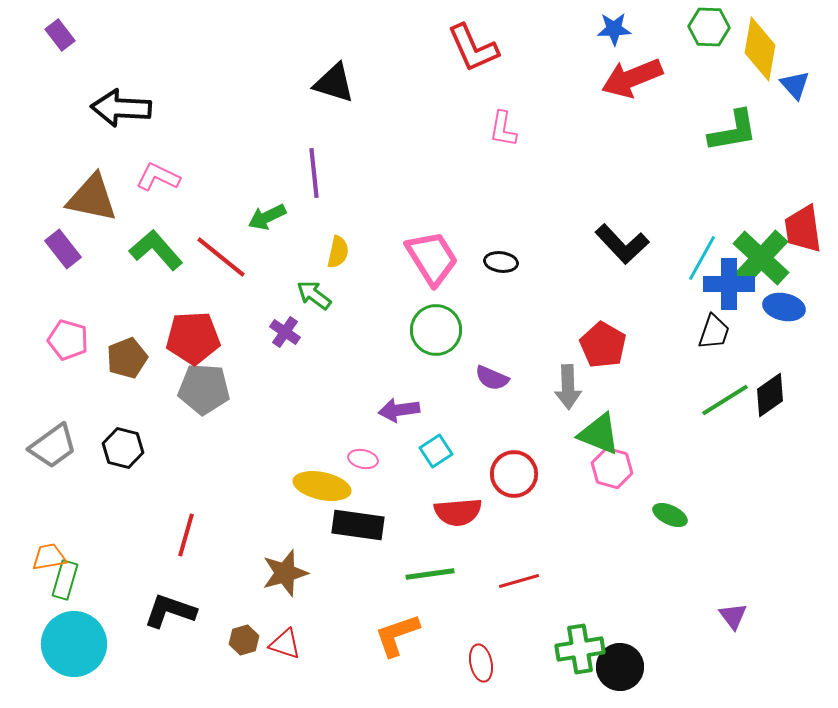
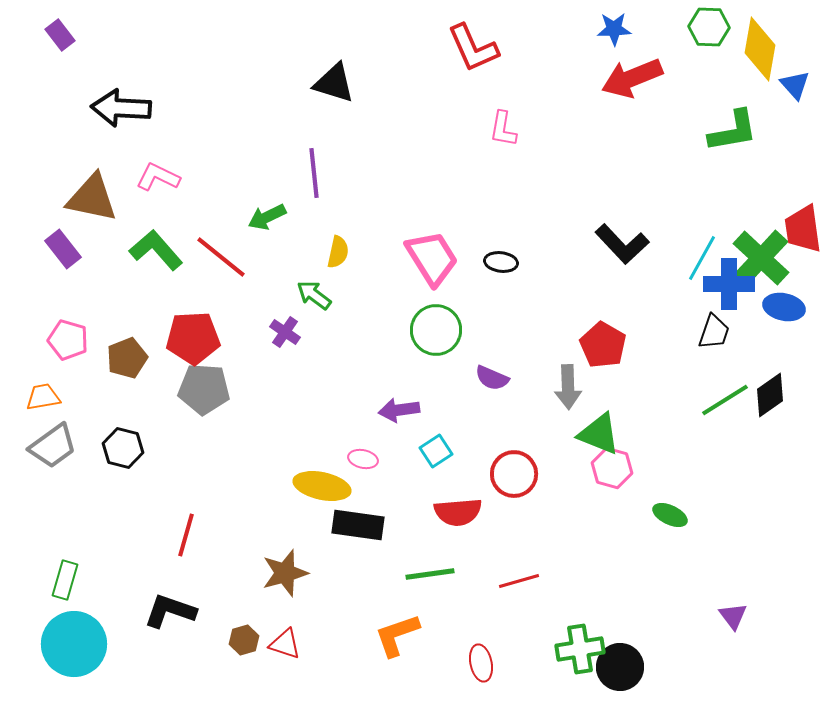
orange trapezoid at (49, 557): moved 6 px left, 160 px up
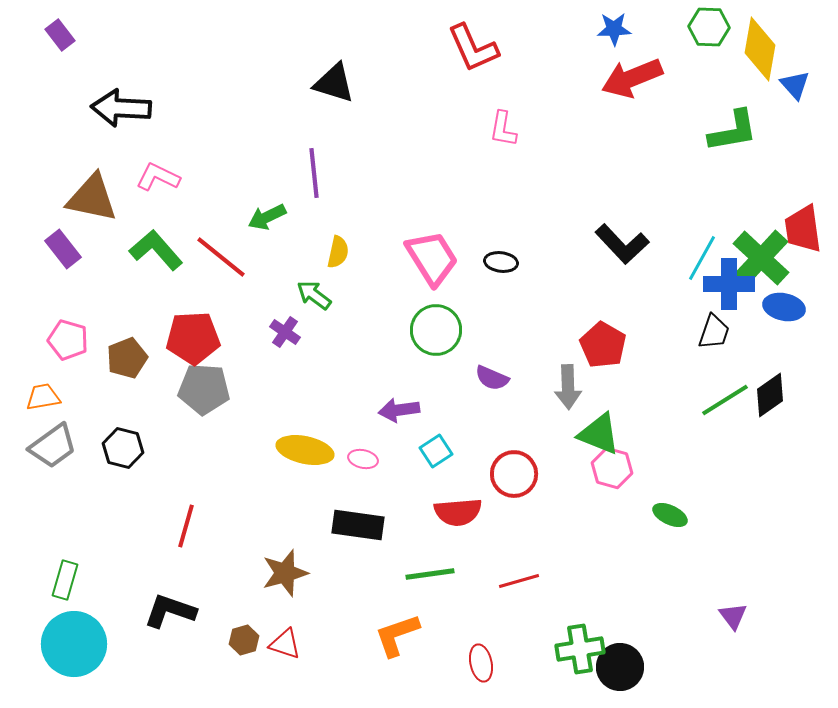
yellow ellipse at (322, 486): moved 17 px left, 36 px up
red line at (186, 535): moved 9 px up
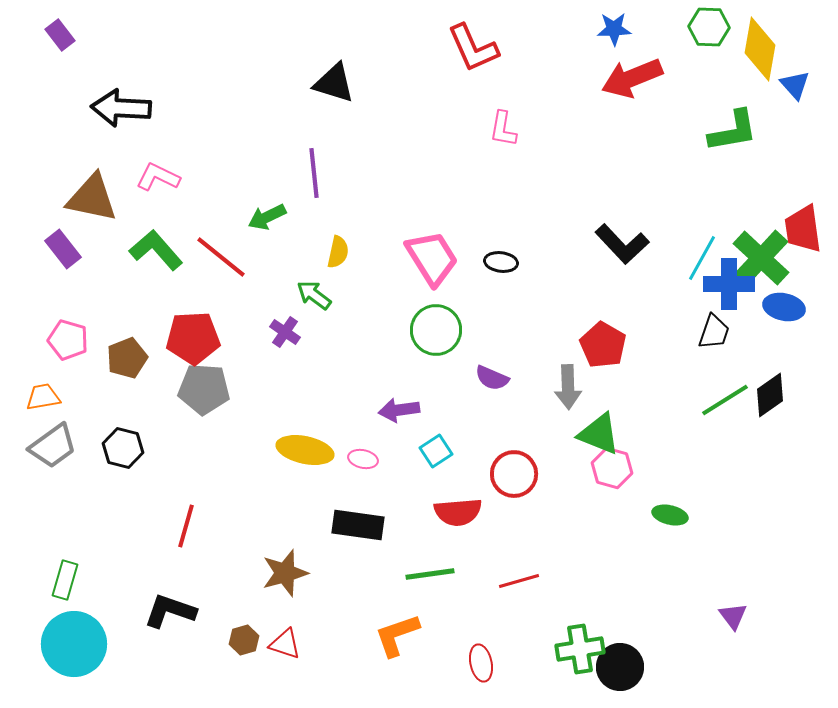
green ellipse at (670, 515): rotated 12 degrees counterclockwise
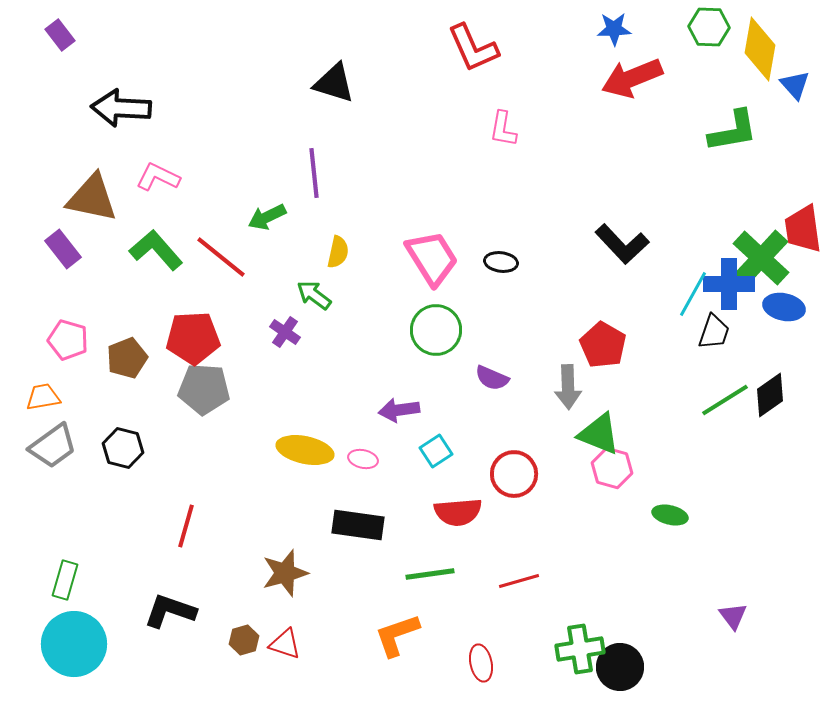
cyan line at (702, 258): moved 9 px left, 36 px down
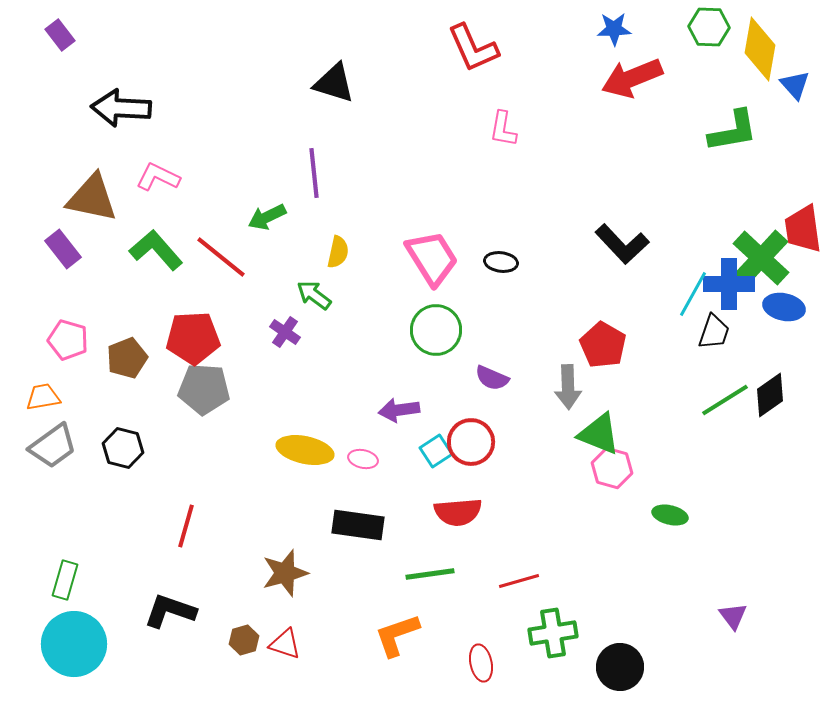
red circle at (514, 474): moved 43 px left, 32 px up
green cross at (580, 649): moved 27 px left, 16 px up
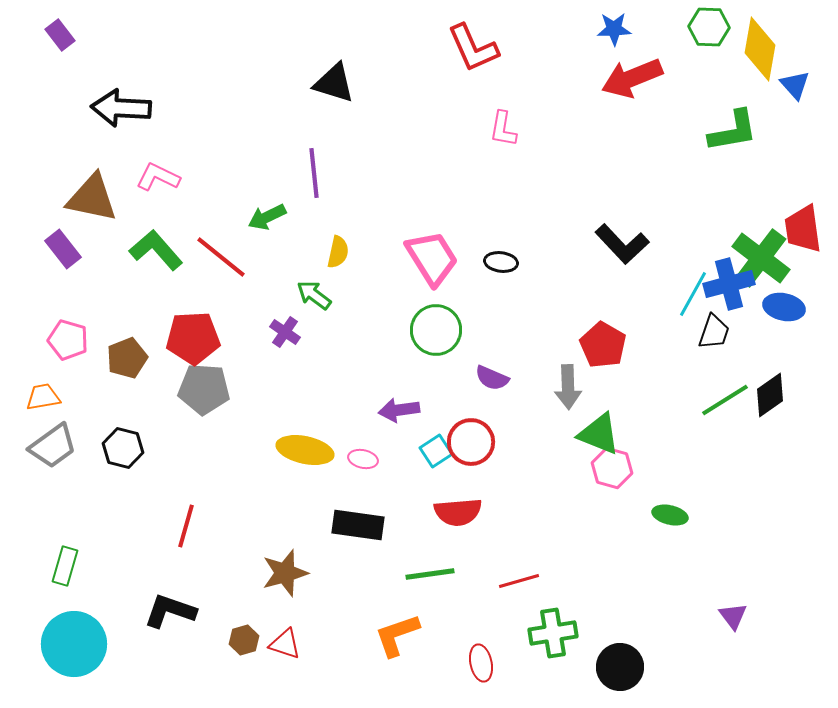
green cross at (761, 258): rotated 6 degrees counterclockwise
blue cross at (729, 284): rotated 15 degrees counterclockwise
green rectangle at (65, 580): moved 14 px up
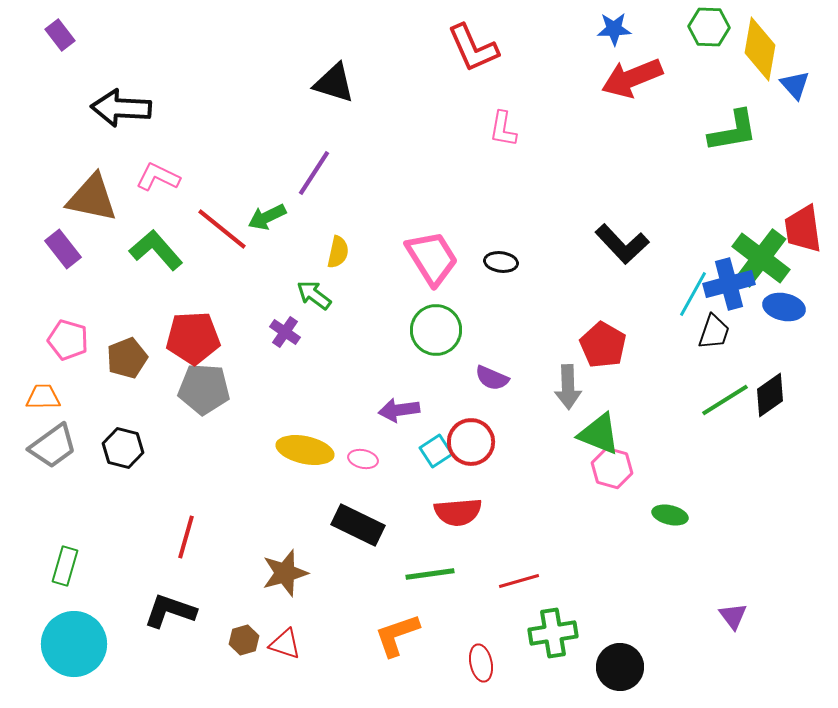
purple line at (314, 173): rotated 39 degrees clockwise
red line at (221, 257): moved 1 px right, 28 px up
orange trapezoid at (43, 397): rotated 9 degrees clockwise
black rectangle at (358, 525): rotated 18 degrees clockwise
red line at (186, 526): moved 11 px down
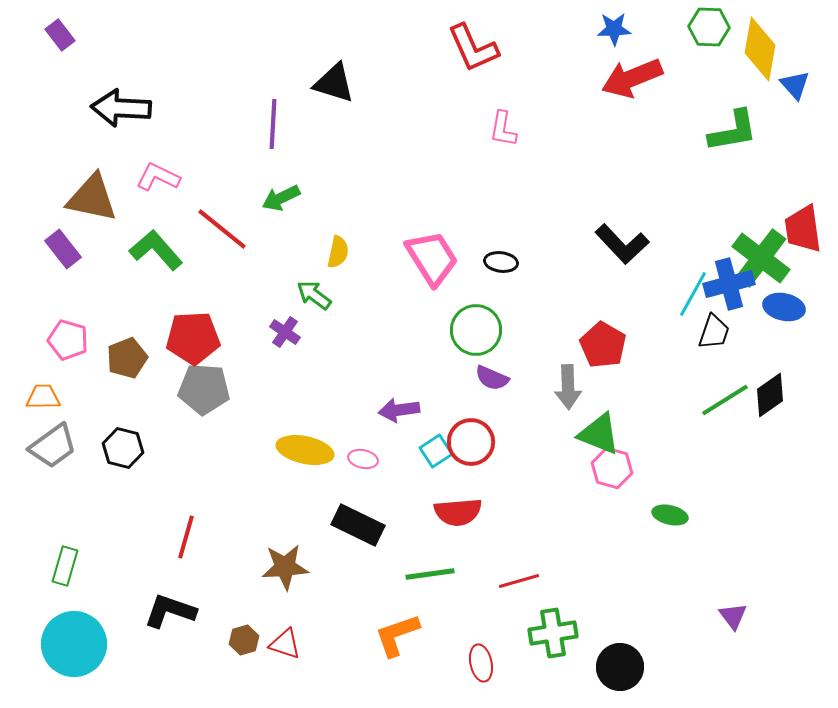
purple line at (314, 173): moved 41 px left, 49 px up; rotated 30 degrees counterclockwise
green arrow at (267, 217): moved 14 px right, 19 px up
green circle at (436, 330): moved 40 px right
brown star at (285, 573): moved 6 px up; rotated 12 degrees clockwise
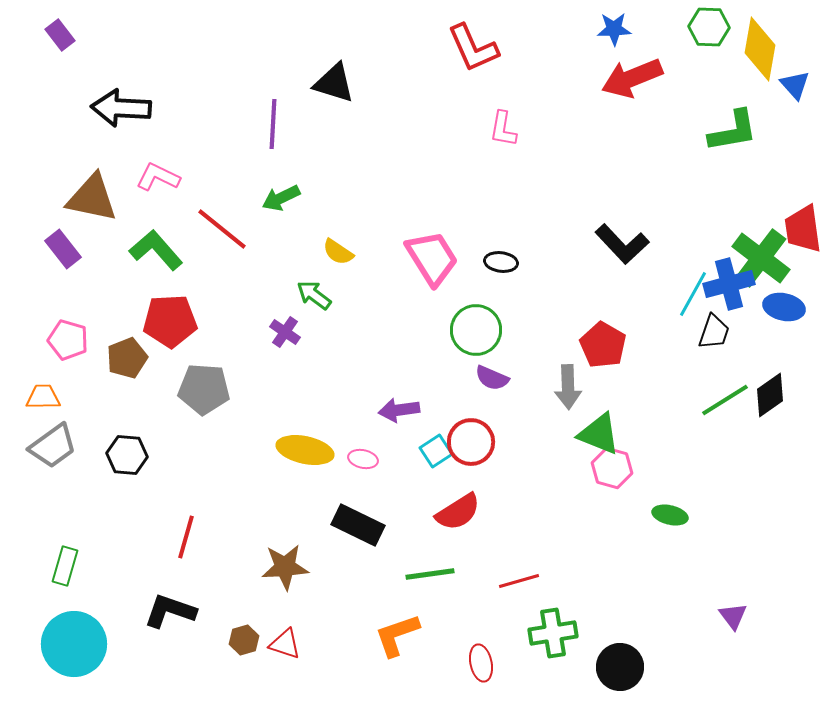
yellow semicircle at (338, 252): rotated 112 degrees clockwise
red pentagon at (193, 338): moved 23 px left, 17 px up
black hexagon at (123, 448): moved 4 px right, 7 px down; rotated 9 degrees counterclockwise
red semicircle at (458, 512): rotated 27 degrees counterclockwise
